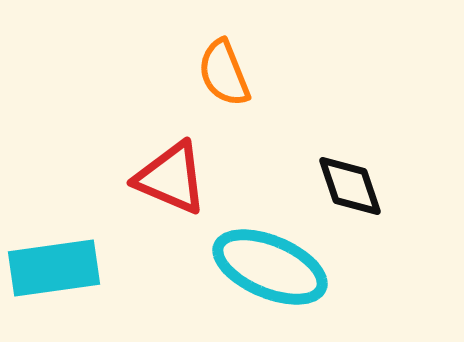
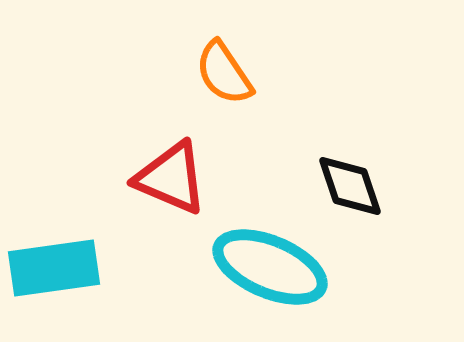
orange semicircle: rotated 12 degrees counterclockwise
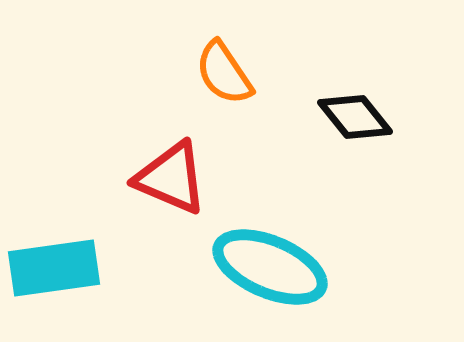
black diamond: moved 5 px right, 69 px up; rotated 20 degrees counterclockwise
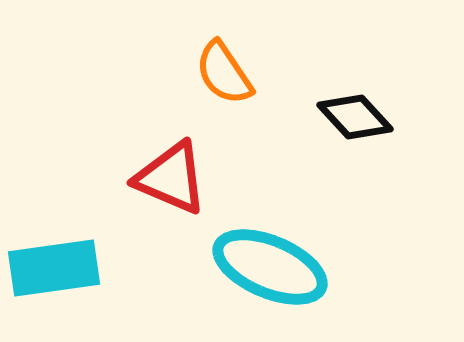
black diamond: rotated 4 degrees counterclockwise
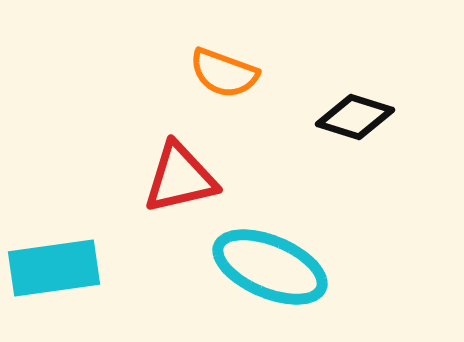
orange semicircle: rotated 36 degrees counterclockwise
black diamond: rotated 30 degrees counterclockwise
red triangle: moved 9 px right; rotated 36 degrees counterclockwise
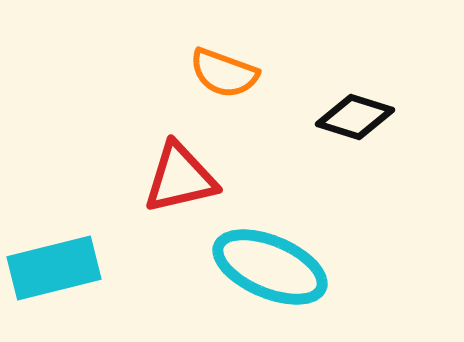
cyan rectangle: rotated 6 degrees counterclockwise
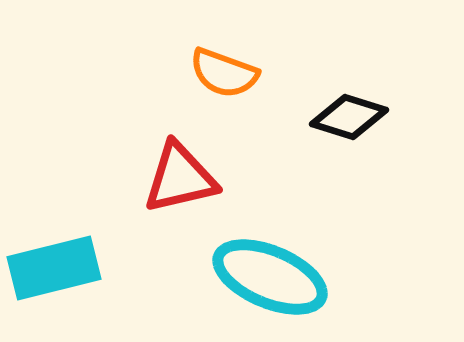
black diamond: moved 6 px left
cyan ellipse: moved 10 px down
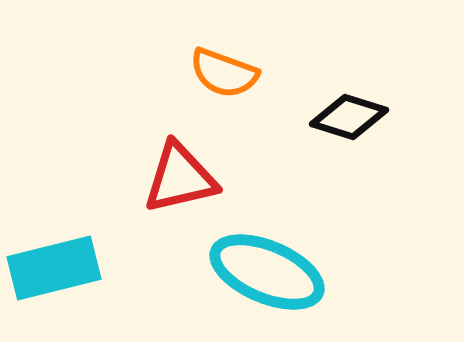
cyan ellipse: moved 3 px left, 5 px up
